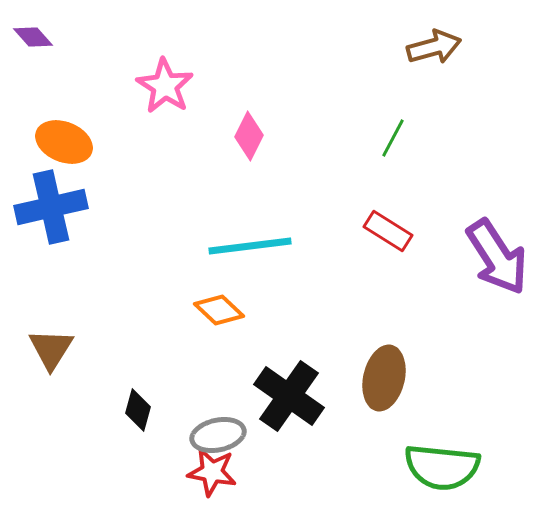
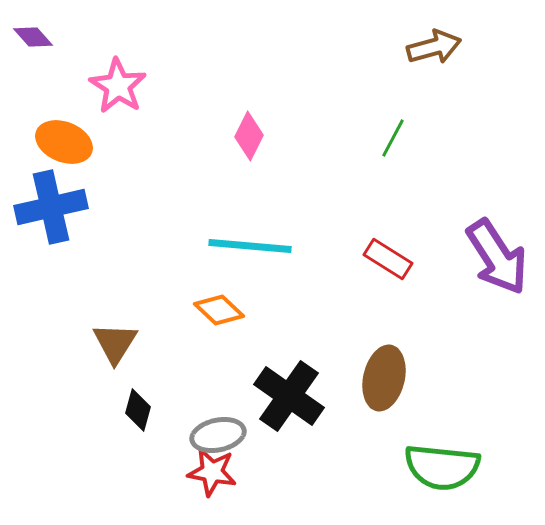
pink star: moved 47 px left
red rectangle: moved 28 px down
cyan line: rotated 12 degrees clockwise
brown triangle: moved 64 px right, 6 px up
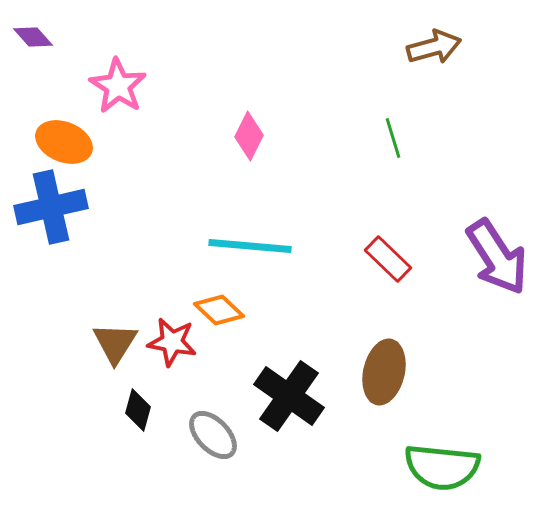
green line: rotated 45 degrees counterclockwise
red rectangle: rotated 12 degrees clockwise
brown ellipse: moved 6 px up
gray ellipse: moved 5 px left; rotated 58 degrees clockwise
red star: moved 40 px left, 130 px up
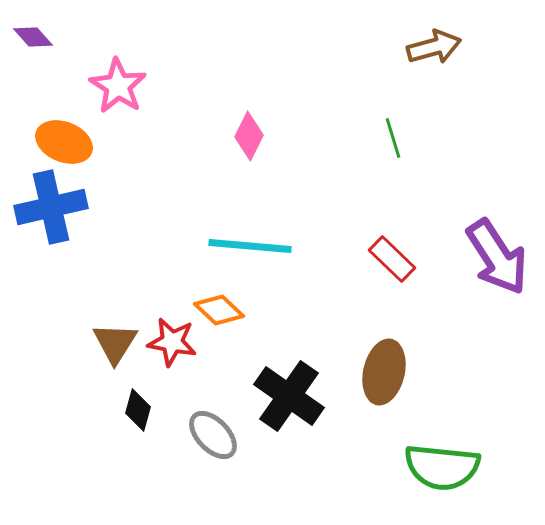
red rectangle: moved 4 px right
